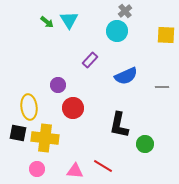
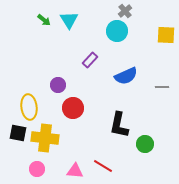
green arrow: moved 3 px left, 2 px up
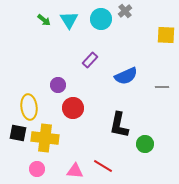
cyan circle: moved 16 px left, 12 px up
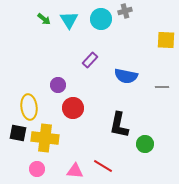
gray cross: rotated 24 degrees clockwise
green arrow: moved 1 px up
yellow square: moved 5 px down
blue semicircle: rotated 35 degrees clockwise
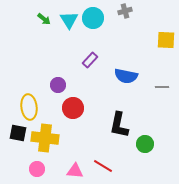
cyan circle: moved 8 px left, 1 px up
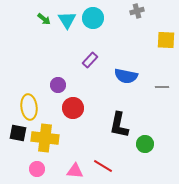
gray cross: moved 12 px right
cyan triangle: moved 2 px left
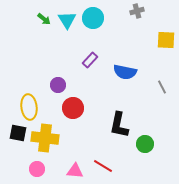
blue semicircle: moved 1 px left, 4 px up
gray line: rotated 64 degrees clockwise
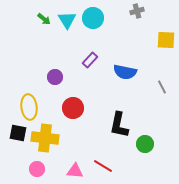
purple circle: moved 3 px left, 8 px up
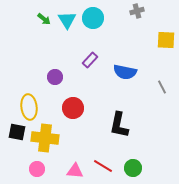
black square: moved 1 px left, 1 px up
green circle: moved 12 px left, 24 px down
